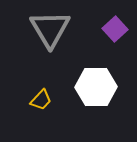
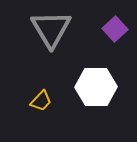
gray triangle: moved 1 px right
yellow trapezoid: moved 1 px down
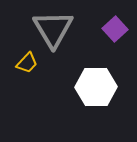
gray triangle: moved 2 px right
yellow trapezoid: moved 14 px left, 38 px up
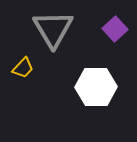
yellow trapezoid: moved 4 px left, 5 px down
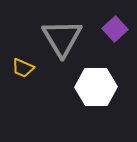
gray triangle: moved 9 px right, 9 px down
yellow trapezoid: rotated 70 degrees clockwise
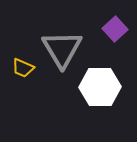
gray triangle: moved 11 px down
white hexagon: moved 4 px right
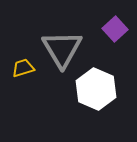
yellow trapezoid: rotated 140 degrees clockwise
white hexagon: moved 4 px left, 2 px down; rotated 24 degrees clockwise
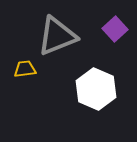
gray triangle: moved 5 px left, 13 px up; rotated 39 degrees clockwise
yellow trapezoid: moved 2 px right, 1 px down; rotated 10 degrees clockwise
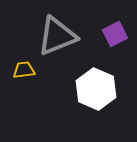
purple square: moved 5 px down; rotated 15 degrees clockwise
yellow trapezoid: moved 1 px left, 1 px down
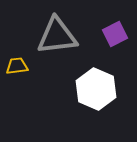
gray triangle: rotated 15 degrees clockwise
yellow trapezoid: moved 7 px left, 4 px up
